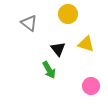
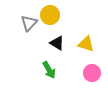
yellow circle: moved 18 px left, 1 px down
gray triangle: rotated 36 degrees clockwise
black triangle: moved 1 px left, 6 px up; rotated 21 degrees counterclockwise
pink circle: moved 1 px right, 13 px up
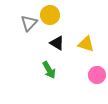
pink circle: moved 5 px right, 2 px down
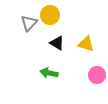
green arrow: moved 3 px down; rotated 132 degrees clockwise
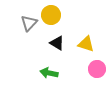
yellow circle: moved 1 px right
pink circle: moved 6 px up
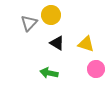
pink circle: moved 1 px left
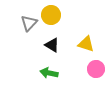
black triangle: moved 5 px left, 2 px down
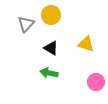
gray triangle: moved 3 px left, 1 px down
black triangle: moved 1 px left, 3 px down
pink circle: moved 13 px down
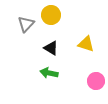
pink circle: moved 1 px up
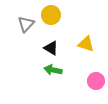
green arrow: moved 4 px right, 3 px up
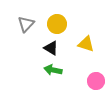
yellow circle: moved 6 px right, 9 px down
